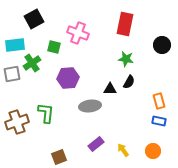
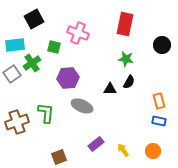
gray square: rotated 24 degrees counterclockwise
gray ellipse: moved 8 px left; rotated 30 degrees clockwise
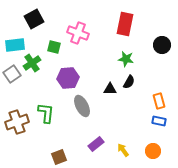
gray ellipse: rotated 40 degrees clockwise
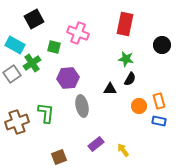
cyan rectangle: rotated 36 degrees clockwise
black semicircle: moved 1 px right, 3 px up
gray ellipse: rotated 15 degrees clockwise
orange circle: moved 14 px left, 45 px up
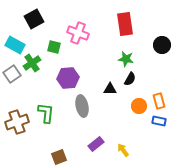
red rectangle: rotated 20 degrees counterclockwise
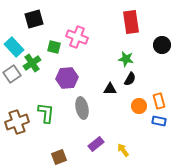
black square: rotated 12 degrees clockwise
red rectangle: moved 6 px right, 2 px up
pink cross: moved 1 px left, 4 px down
cyan rectangle: moved 1 px left, 2 px down; rotated 18 degrees clockwise
purple hexagon: moved 1 px left
gray ellipse: moved 2 px down
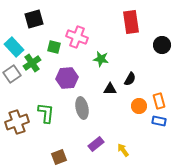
green star: moved 25 px left
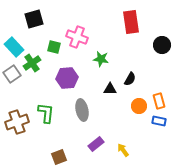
gray ellipse: moved 2 px down
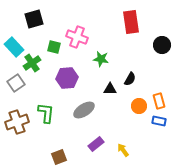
gray square: moved 4 px right, 9 px down
gray ellipse: moved 2 px right; rotated 70 degrees clockwise
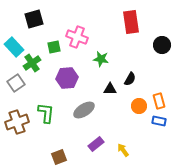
green square: rotated 24 degrees counterclockwise
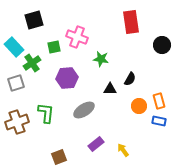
black square: moved 1 px down
gray square: rotated 18 degrees clockwise
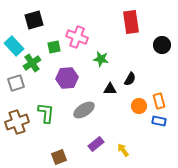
cyan rectangle: moved 1 px up
